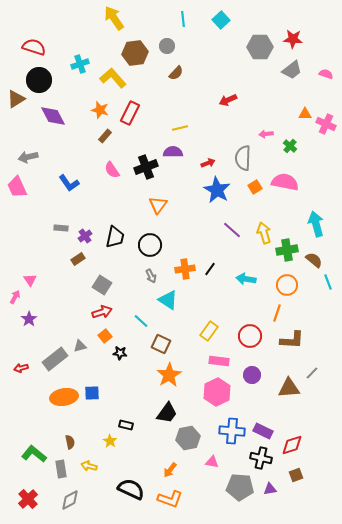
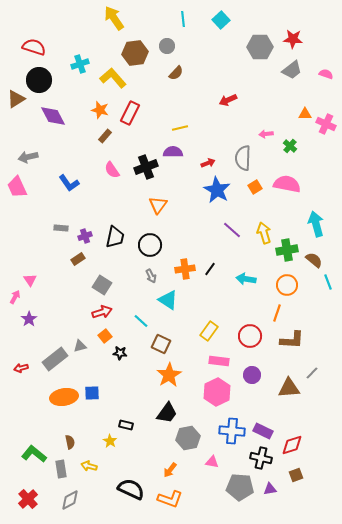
pink semicircle at (285, 182): moved 2 px right, 2 px down
purple cross at (85, 236): rotated 16 degrees clockwise
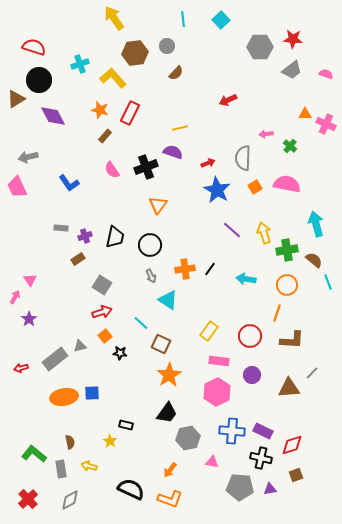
purple semicircle at (173, 152): rotated 18 degrees clockwise
cyan line at (141, 321): moved 2 px down
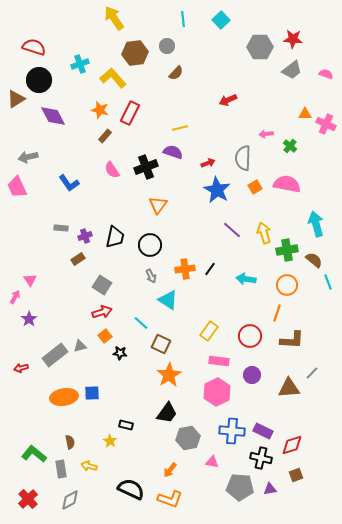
gray rectangle at (55, 359): moved 4 px up
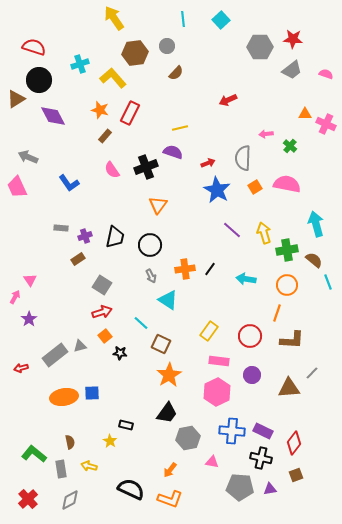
gray arrow at (28, 157): rotated 36 degrees clockwise
red diamond at (292, 445): moved 2 px right, 2 px up; rotated 35 degrees counterclockwise
